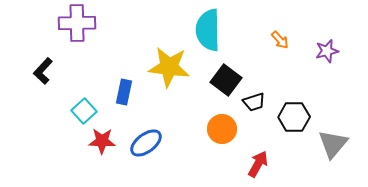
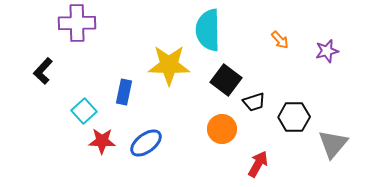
yellow star: moved 2 px up; rotated 6 degrees counterclockwise
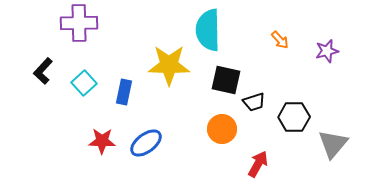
purple cross: moved 2 px right
black square: rotated 24 degrees counterclockwise
cyan square: moved 28 px up
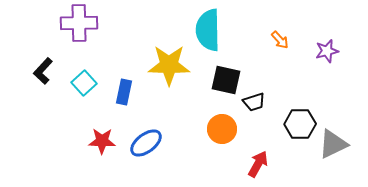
black hexagon: moved 6 px right, 7 px down
gray triangle: rotated 24 degrees clockwise
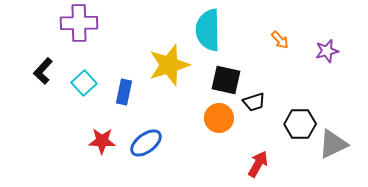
yellow star: rotated 18 degrees counterclockwise
orange circle: moved 3 px left, 11 px up
